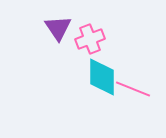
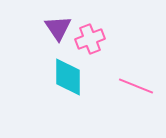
cyan diamond: moved 34 px left
pink line: moved 3 px right, 3 px up
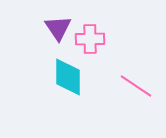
pink cross: rotated 20 degrees clockwise
pink line: rotated 12 degrees clockwise
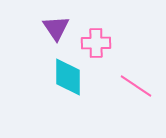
purple triangle: moved 2 px left
pink cross: moved 6 px right, 4 px down
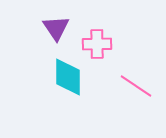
pink cross: moved 1 px right, 1 px down
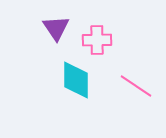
pink cross: moved 4 px up
cyan diamond: moved 8 px right, 3 px down
